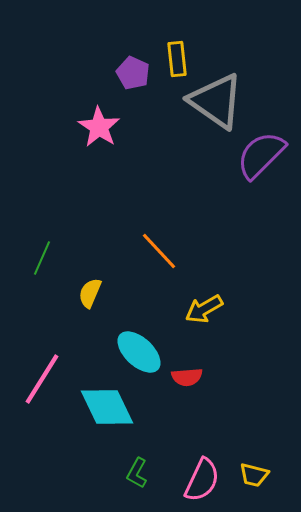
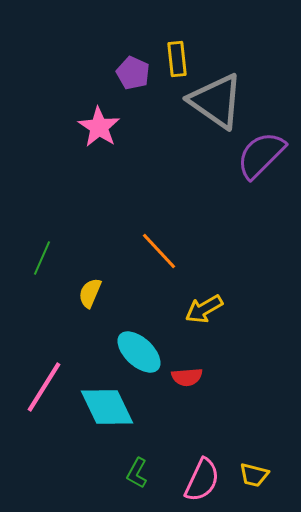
pink line: moved 2 px right, 8 px down
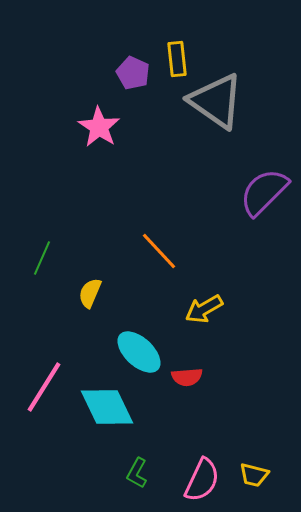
purple semicircle: moved 3 px right, 37 px down
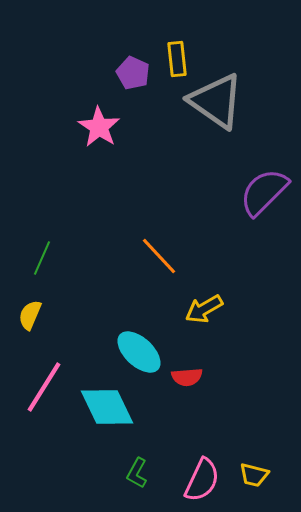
orange line: moved 5 px down
yellow semicircle: moved 60 px left, 22 px down
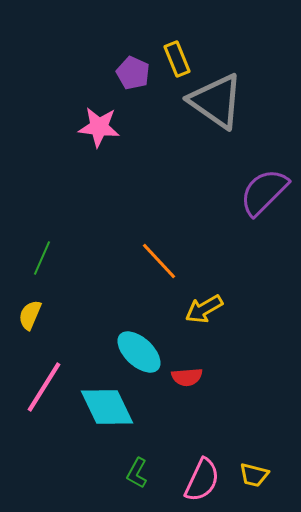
yellow rectangle: rotated 16 degrees counterclockwise
pink star: rotated 27 degrees counterclockwise
orange line: moved 5 px down
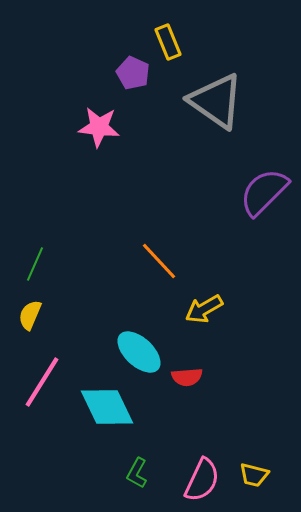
yellow rectangle: moved 9 px left, 17 px up
green line: moved 7 px left, 6 px down
pink line: moved 2 px left, 5 px up
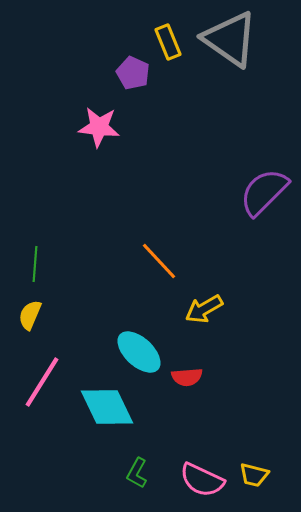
gray triangle: moved 14 px right, 62 px up
green line: rotated 20 degrees counterclockwise
pink semicircle: rotated 90 degrees clockwise
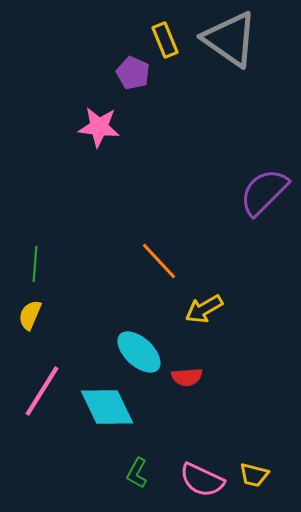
yellow rectangle: moved 3 px left, 2 px up
pink line: moved 9 px down
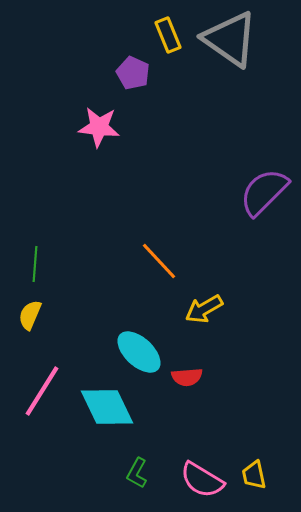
yellow rectangle: moved 3 px right, 5 px up
yellow trapezoid: rotated 64 degrees clockwise
pink semicircle: rotated 6 degrees clockwise
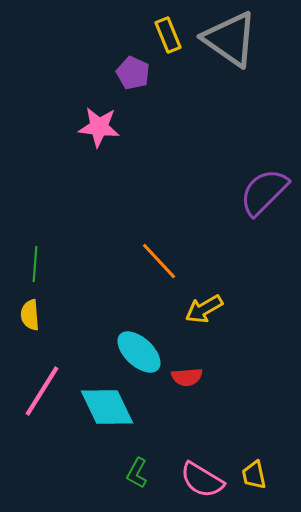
yellow semicircle: rotated 28 degrees counterclockwise
